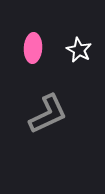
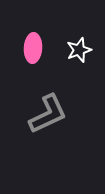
white star: rotated 25 degrees clockwise
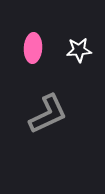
white star: rotated 15 degrees clockwise
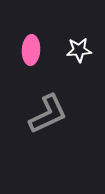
pink ellipse: moved 2 px left, 2 px down
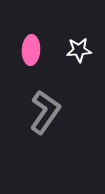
gray L-shape: moved 3 px left, 2 px up; rotated 30 degrees counterclockwise
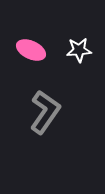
pink ellipse: rotated 68 degrees counterclockwise
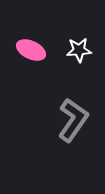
gray L-shape: moved 28 px right, 8 px down
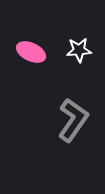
pink ellipse: moved 2 px down
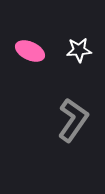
pink ellipse: moved 1 px left, 1 px up
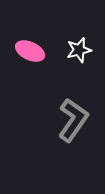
white star: rotated 10 degrees counterclockwise
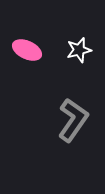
pink ellipse: moved 3 px left, 1 px up
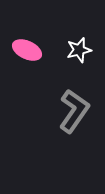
gray L-shape: moved 1 px right, 9 px up
